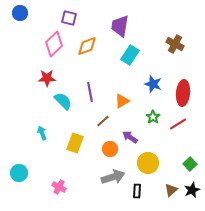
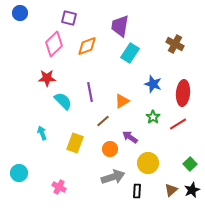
cyan rectangle: moved 2 px up
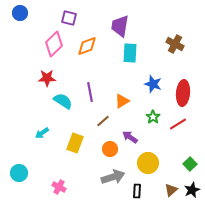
cyan rectangle: rotated 30 degrees counterclockwise
cyan semicircle: rotated 12 degrees counterclockwise
cyan arrow: rotated 104 degrees counterclockwise
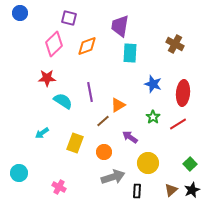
orange triangle: moved 4 px left, 4 px down
orange circle: moved 6 px left, 3 px down
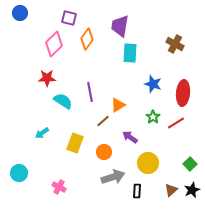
orange diamond: moved 7 px up; rotated 35 degrees counterclockwise
red line: moved 2 px left, 1 px up
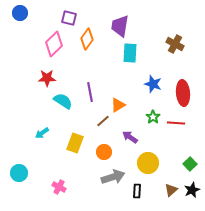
red ellipse: rotated 10 degrees counterclockwise
red line: rotated 36 degrees clockwise
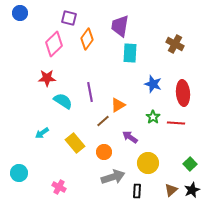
yellow rectangle: rotated 60 degrees counterclockwise
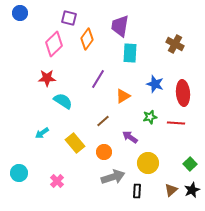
blue star: moved 2 px right
purple line: moved 8 px right, 13 px up; rotated 42 degrees clockwise
orange triangle: moved 5 px right, 9 px up
green star: moved 3 px left; rotated 24 degrees clockwise
pink cross: moved 2 px left, 6 px up; rotated 16 degrees clockwise
